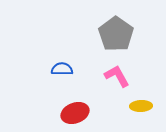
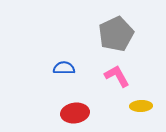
gray pentagon: rotated 12 degrees clockwise
blue semicircle: moved 2 px right, 1 px up
red ellipse: rotated 12 degrees clockwise
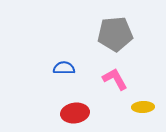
gray pentagon: moved 1 px left; rotated 20 degrees clockwise
pink L-shape: moved 2 px left, 3 px down
yellow ellipse: moved 2 px right, 1 px down
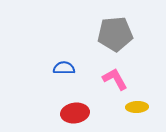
yellow ellipse: moved 6 px left
